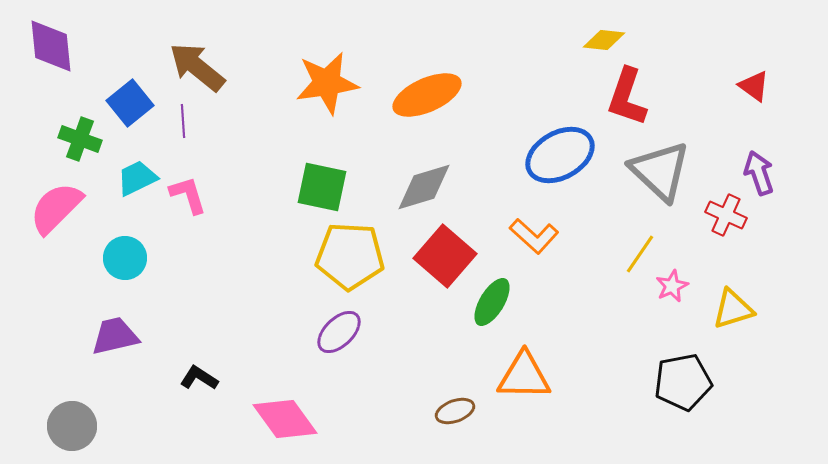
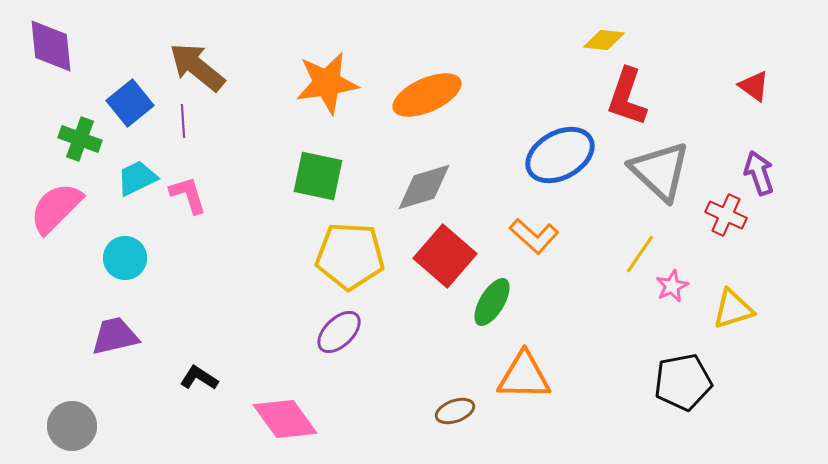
green square: moved 4 px left, 11 px up
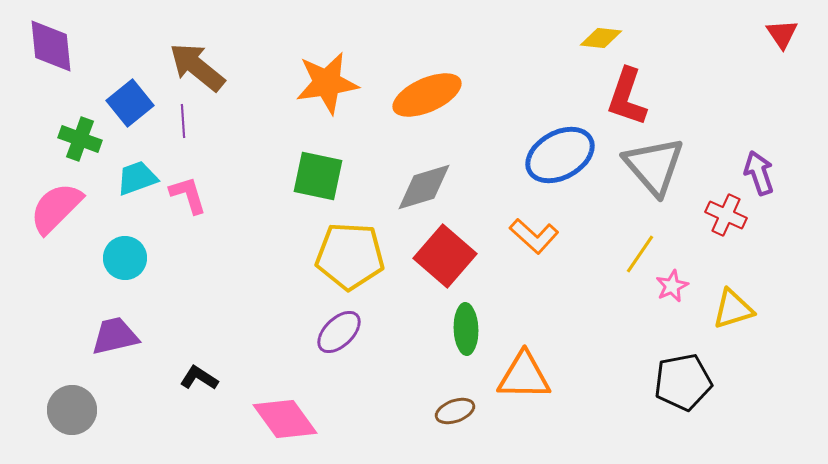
yellow diamond: moved 3 px left, 2 px up
red triangle: moved 28 px right, 52 px up; rotated 20 degrees clockwise
gray triangle: moved 6 px left, 5 px up; rotated 6 degrees clockwise
cyan trapezoid: rotated 6 degrees clockwise
green ellipse: moved 26 px left, 27 px down; rotated 33 degrees counterclockwise
gray circle: moved 16 px up
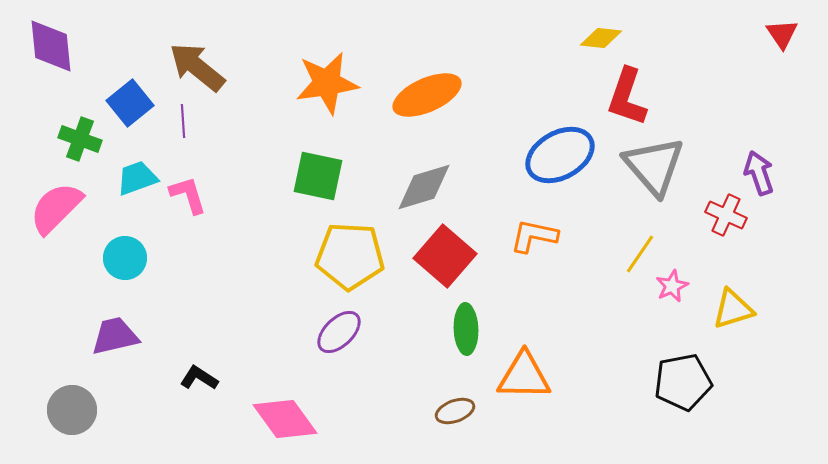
orange L-shape: rotated 150 degrees clockwise
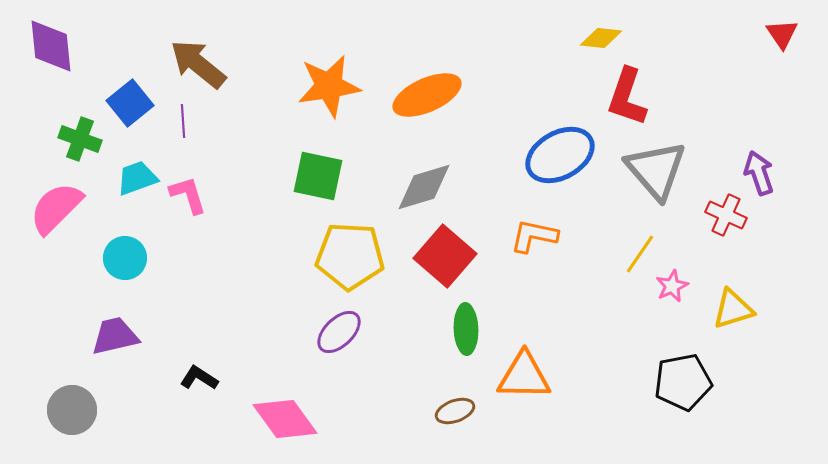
brown arrow: moved 1 px right, 3 px up
orange star: moved 2 px right, 3 px down
gray triangle: moved 2 px right, 4 px down
